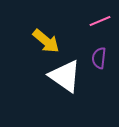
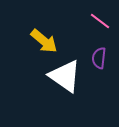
pink line: rotated 60 degrees clockwise
yellow arrow: moved 2 px left
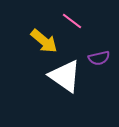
pink line: moved 28 px left
purple semicircle: rotated 110 degrees counterclockwise
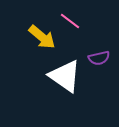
pink line: moved 2 px left
yellow arrow: moved 2 px left, 4 px up
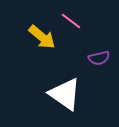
pink line: moved 1 px right
white triangle: moved 18 px down
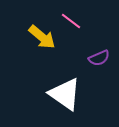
purple semicircle: rotated 10 degrees counterclockwise
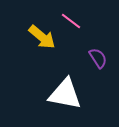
purple semicircle: moved 1 px left; rotated 100 degrees counterclockwise
white triangle: rotated 24 degrees counterclockwise
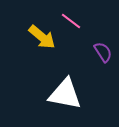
purple semicircle: moved 5 px right, 6 px up
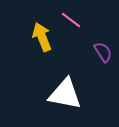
pink line: moved 1 px up
yellow arrow: rotated 152 degrees counterclockwise
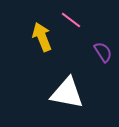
white triangle: moved 2 px right, 1 px up
